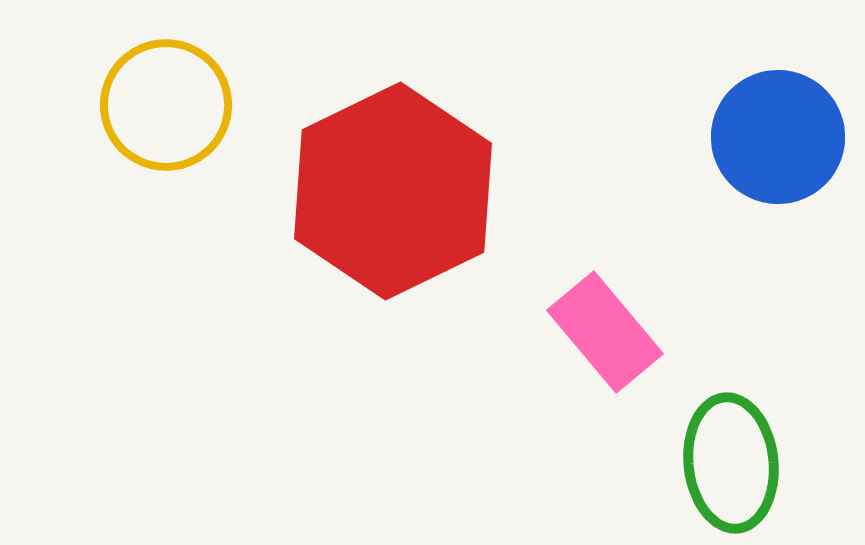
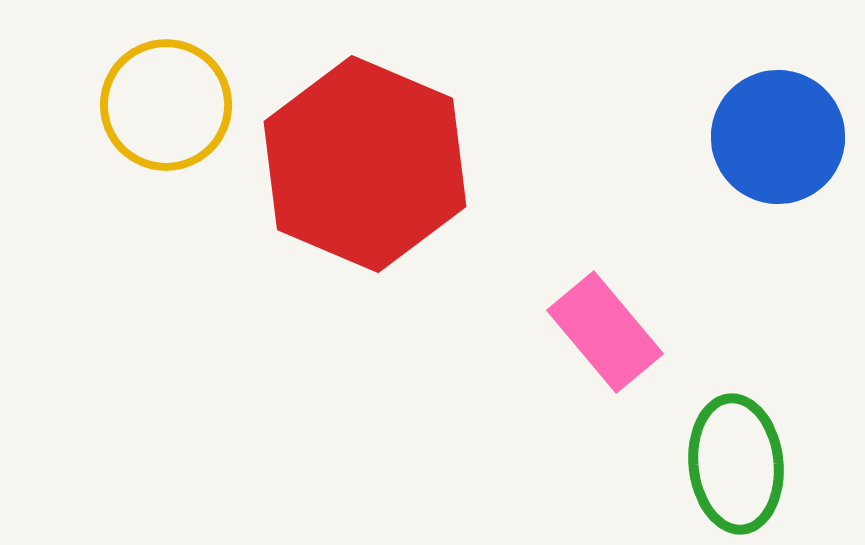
red hexagon: moved 28 px left, 27 px up; rotated 11 degrees counterclockwise
green ellipse: moved 5 px right, 1 px down
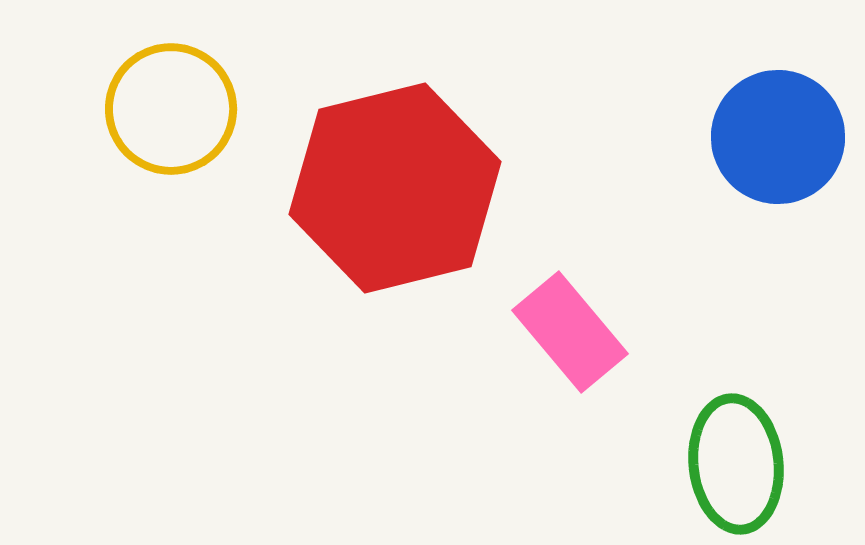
yellow circle: moved 5 px right, 4 px down
red hexagon: moved 30 px right, 24 px down; rotated 23 degrees clockwise
pink rectangle: moved 35 px left
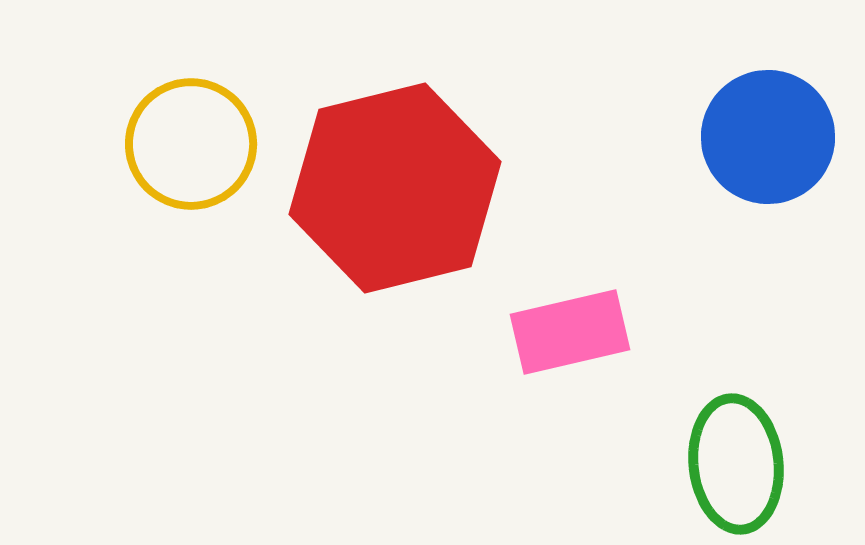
yellow circle: moved 20 px right, 35 px down
blue circle: moved 10 px left
pink rectangle: rotated 63 degrees counterclockwise
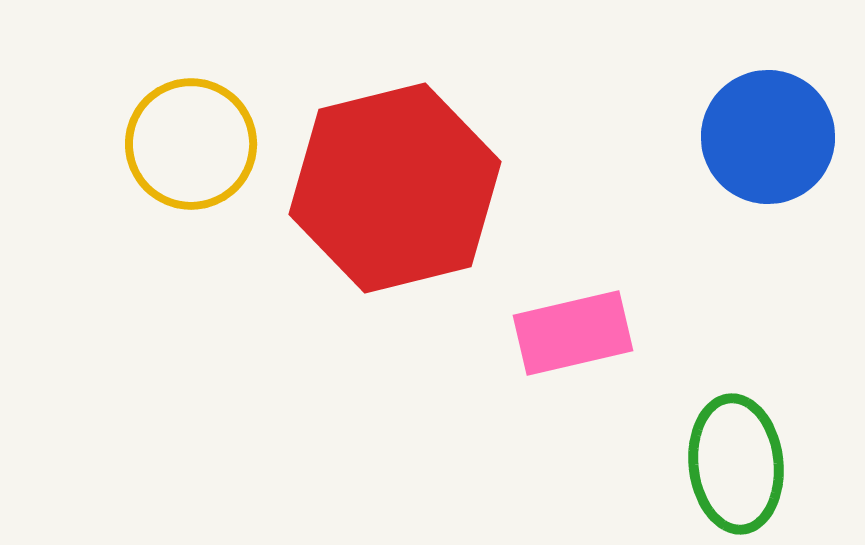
pink rectangle: moved 3 px right, 1 px down
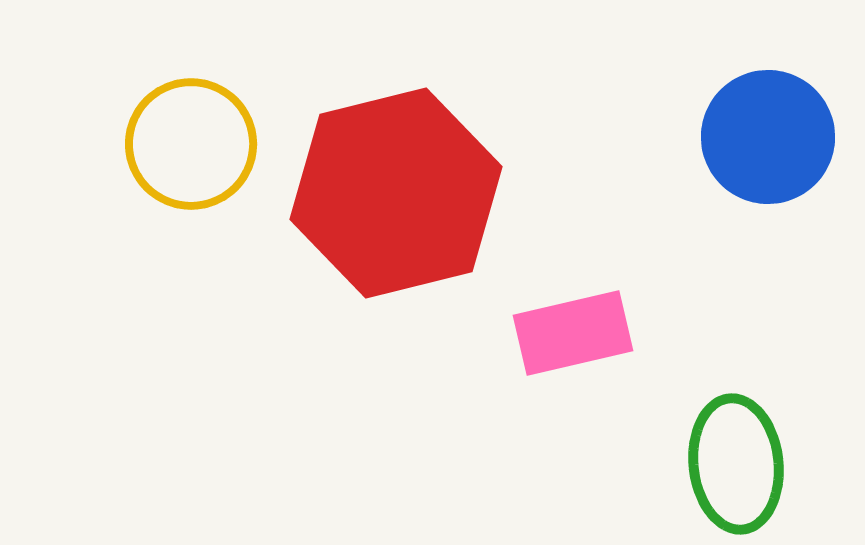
red hexagon: moved 1 px right, 5 px down
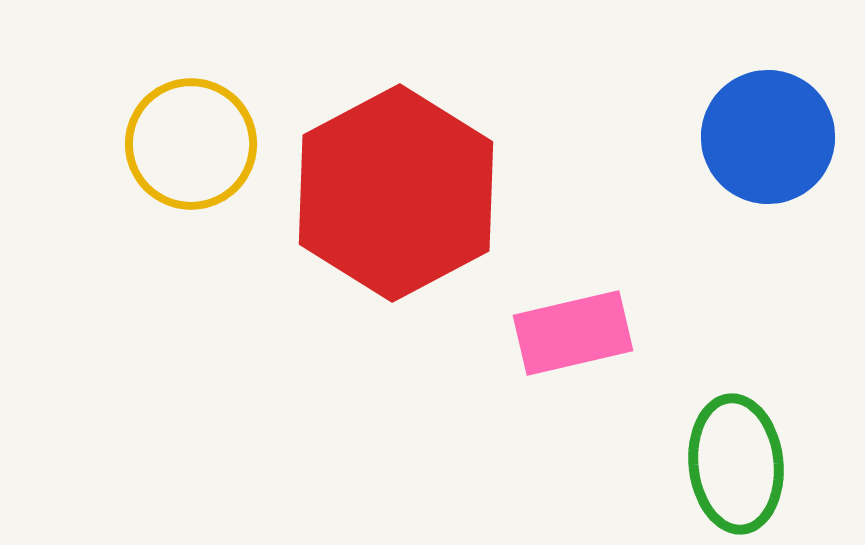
red hexagon: rotated 14 degrees counterclockwise
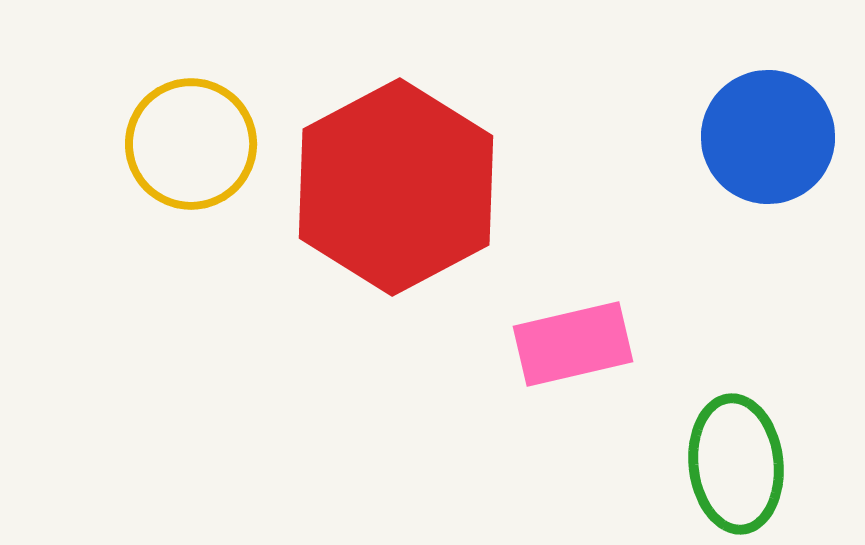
red hexagon: moved 6 px up
pink rectangle: moved 11 px down
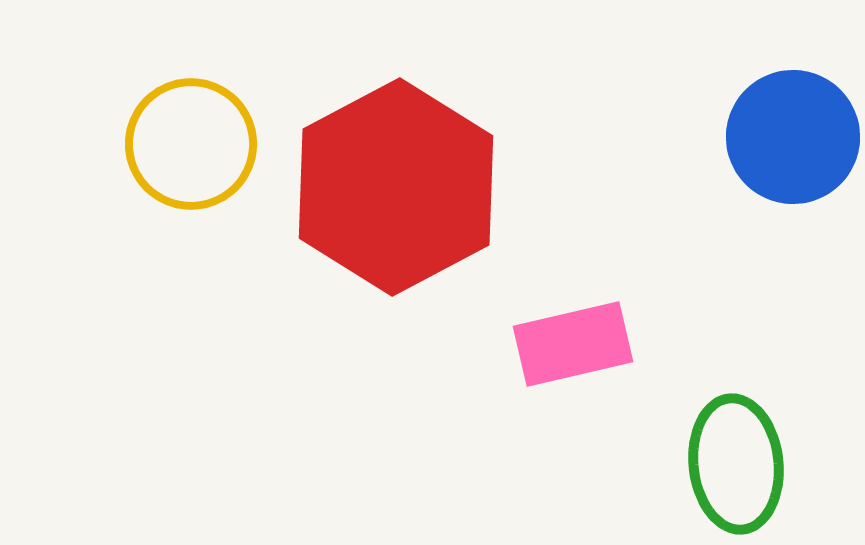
blue circle: moved 25 px right
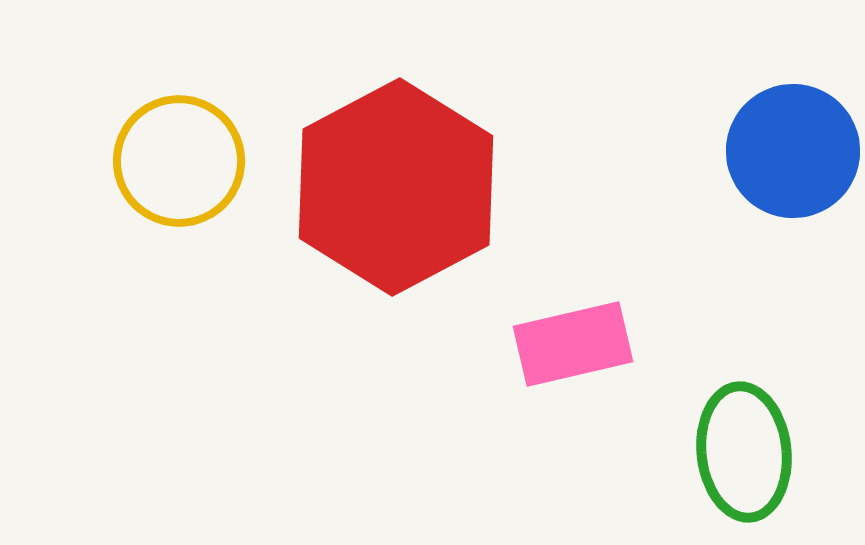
blue circle: moved 14 px down
yellow circle: moved 12 px left, 17 px down
green ellipse: moved 8 px right, 12 px up
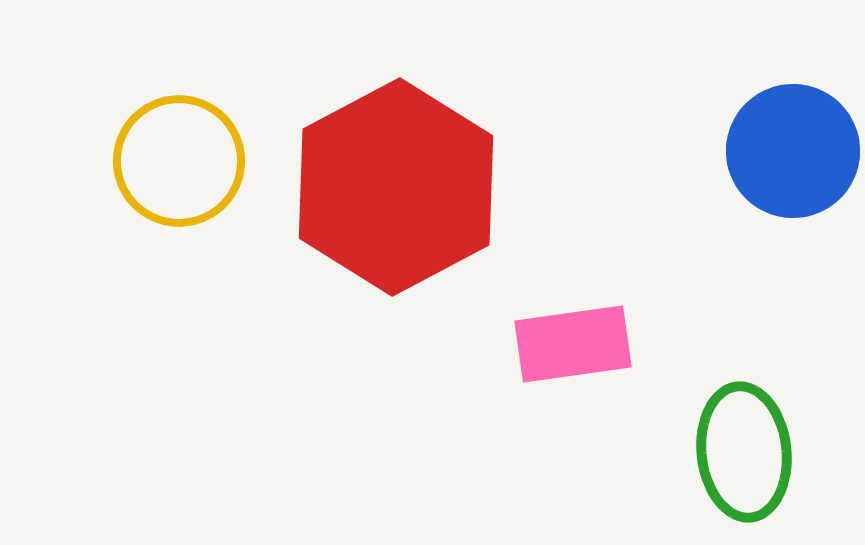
pink rectangle: rotated 5 degrees clockwise
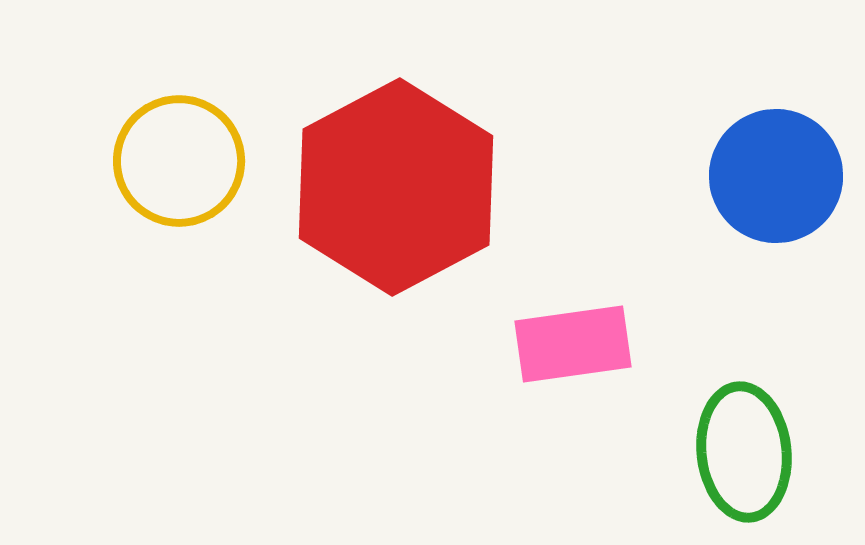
blue circle: moved 17 px left, 25 px down
